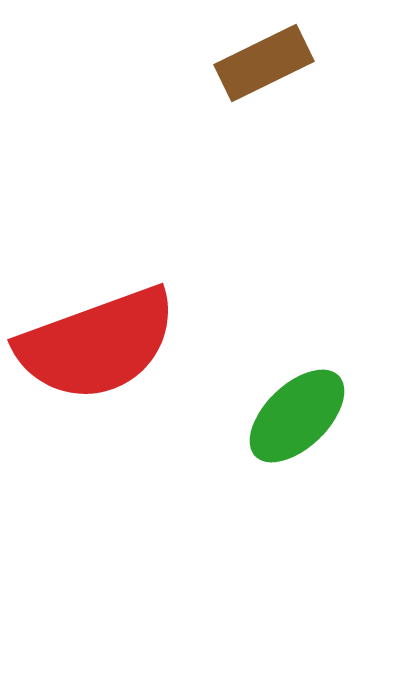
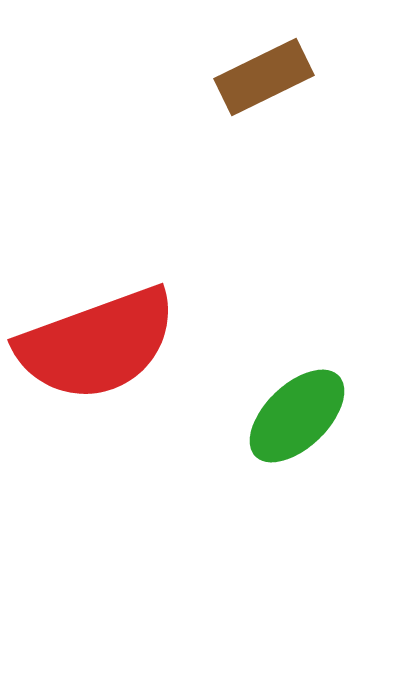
brown rectangle: moved 14 px down
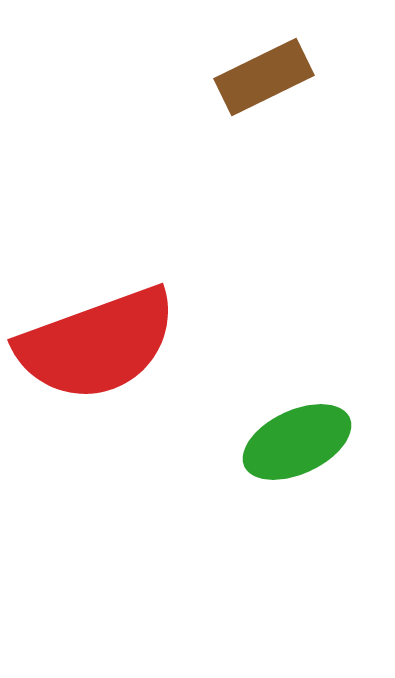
green ellipse: moved 26 px down; rotated 19 degrees clockwise
